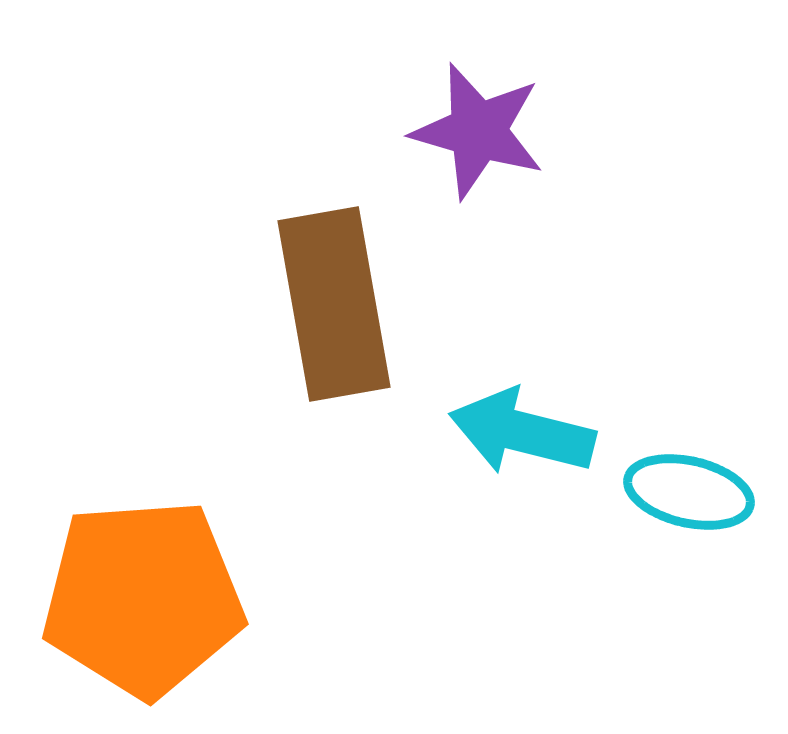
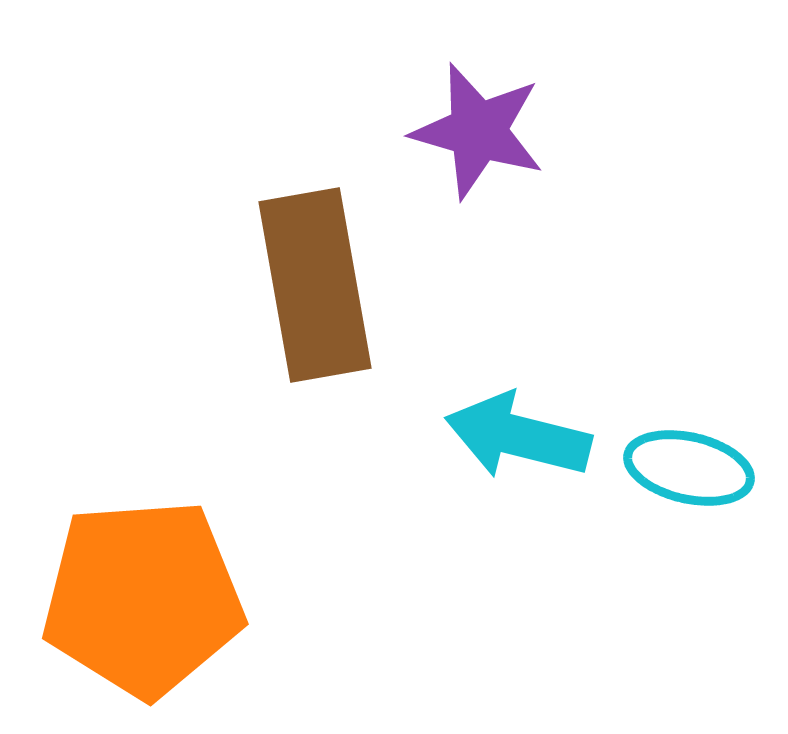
brown rectangle: moved 19 px left, 19 px up
cyan arrow: moved 4 px left, 4 px down
cyan ellipse: moved 24 px up
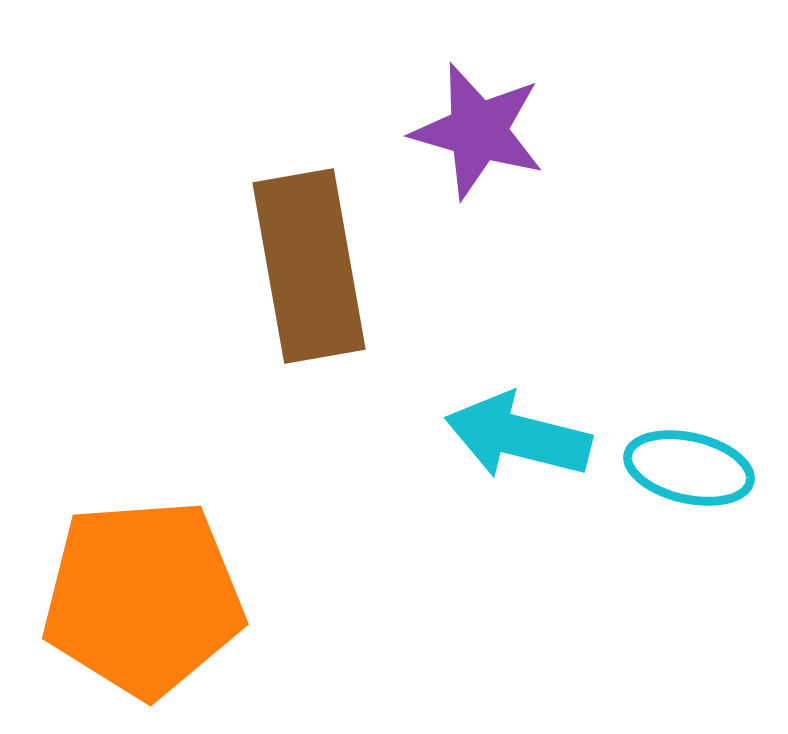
brown rectangle: moved 6 px left, 19 px up
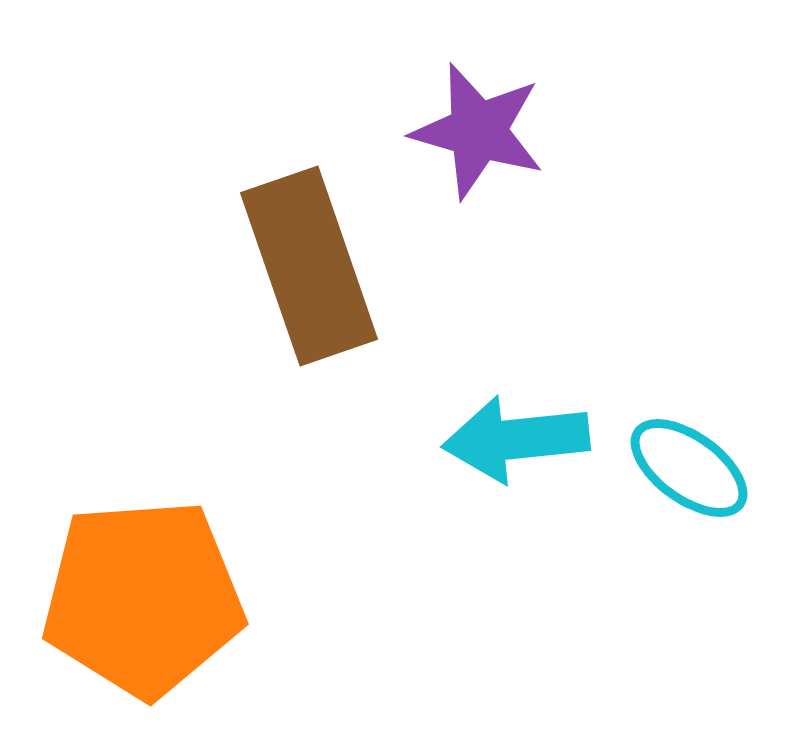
brown rectangle: rotated 9 degrees counterclockwise
cyan arrow: moved 2 px left, 3 px down; rotated 20 degrees counterclockwise
cyan ellipse: rotated 23 degrees clockwise
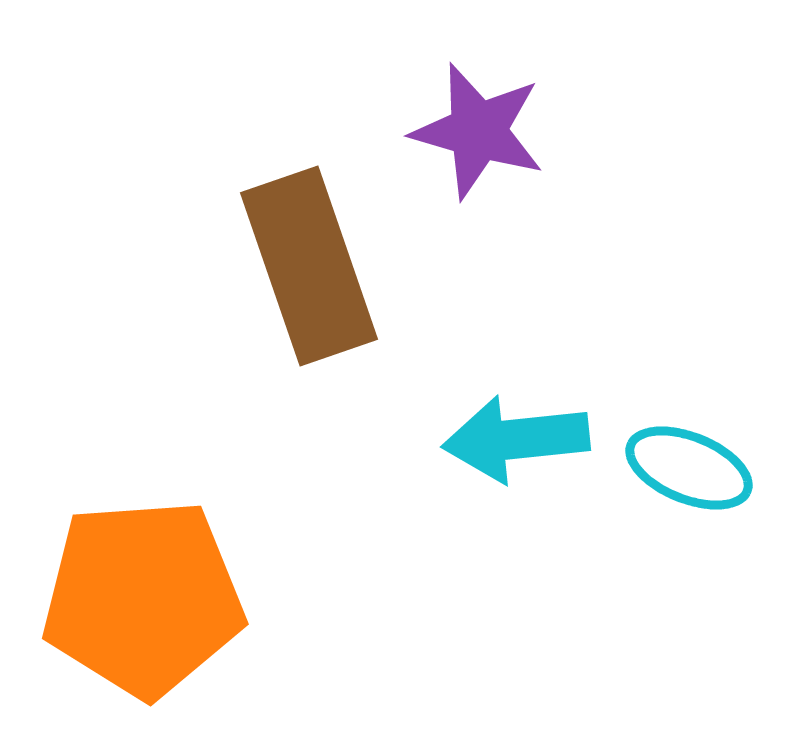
cyan ellipse: rotated 14 degrees counterclockwise
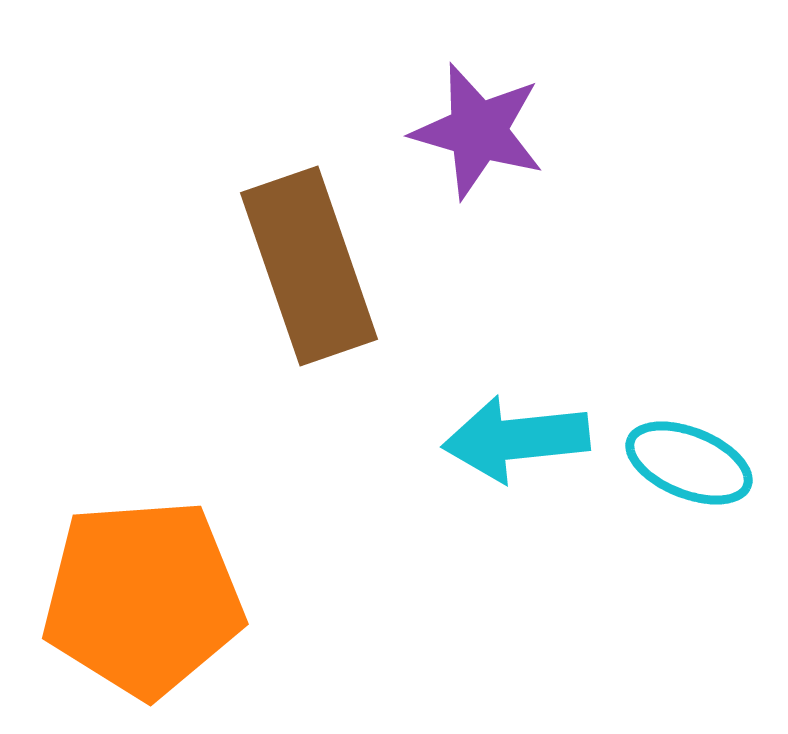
cyan ellipse: moved 5 px up
